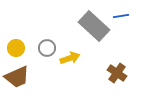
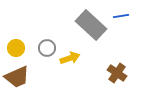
gray rectangle: moved 3 px left, 1 px up
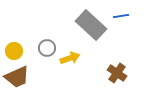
yellow circle: moved 2 px left, 3 px down
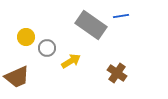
gray rectangle: rotated 8 degrees counterclockwise
yellow circle: moved 12 px right, 14 px up
yellow arrow: moved 1 px right, 3 px down; rotated 12 degrees counterclockwise
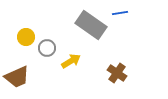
blue line: moved 1 px left, 3 px up
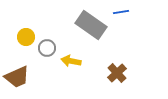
blue line: moved 1 px right, 1 px up
yellow arrow: rotated 138 degrees counterclockwise
brown cross: rotated 12 degrees clockwise
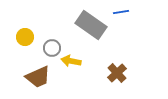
yellow circle: moved 1 px left
gray circle: moved 5 px right
brown trapezoid: moved 21 px right
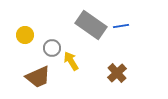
blue line: moved 14 px down
yellow circle: moved 2 px up
yellow arrow: rotated 48 degrees clockwise
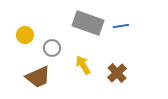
gray rectangle: moved 3 px left, 2 px up; rotated 16 degrees counterclockwise
yellow arrow: moved 12 px right, 4 px down
